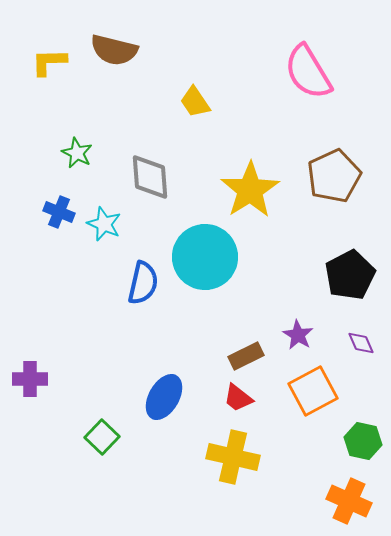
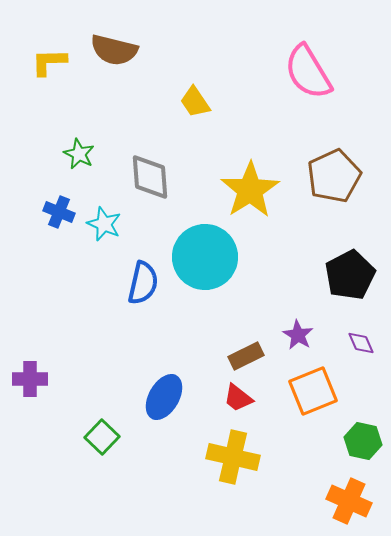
green star: moved 2 px right, 1 px down
orange square: rotated 6 degrees clockwise
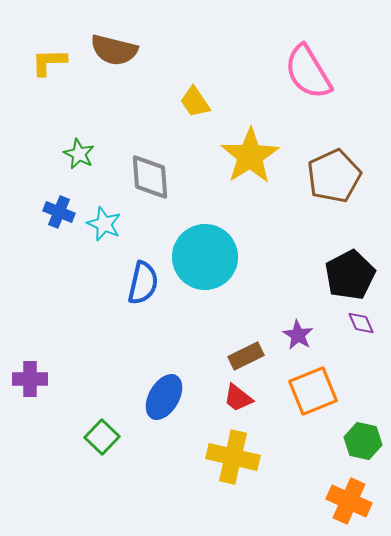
yellow star: moved 34 px up
purple diamond: moved 20 px up
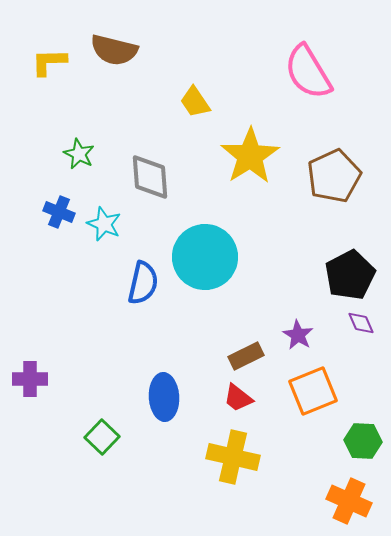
blue ellipse: rotated 33 degrees counterclockwise
green hexagon: rotated 9 degrees counterclockwise
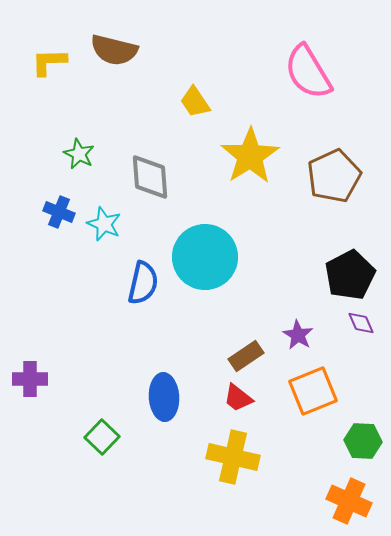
brown rectangle: rotated 8 degrees counterclockwise
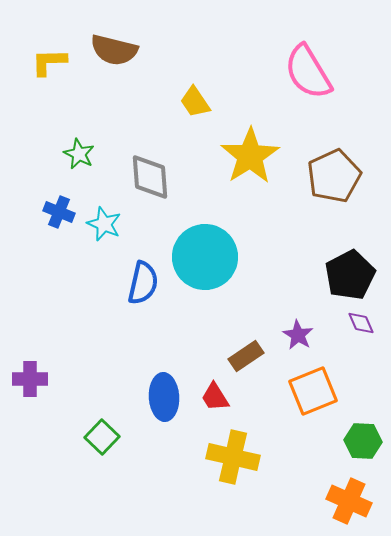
red trapezoid: moved 23 px left, 1 px up; rotated 20 degrees clockwise
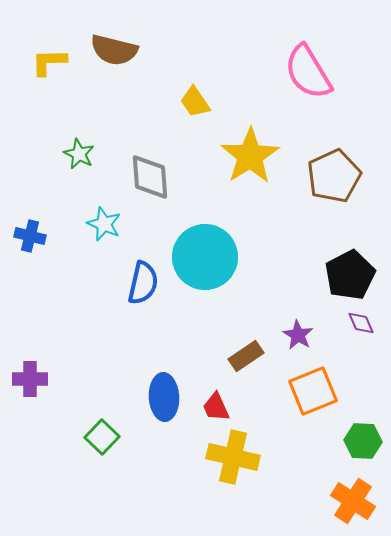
blue cross: moved 29 px left, 24 px down; rotated 8 degrees counterclockwise
red trapezoid: moved 1 px right, 10 px down; rotated 8 degrees clockwise
orange cross: moved 4 px right; rotated 9 degrees clockwise
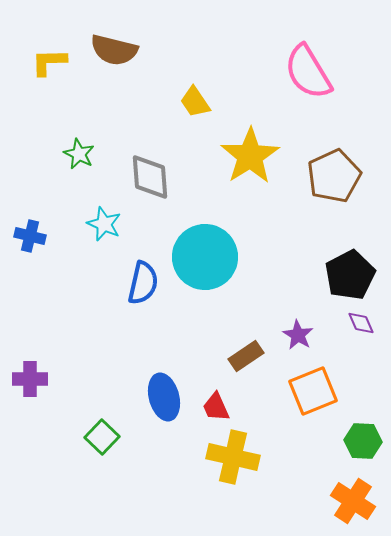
blue ellipse: rotated 12 degrees counterclockwise
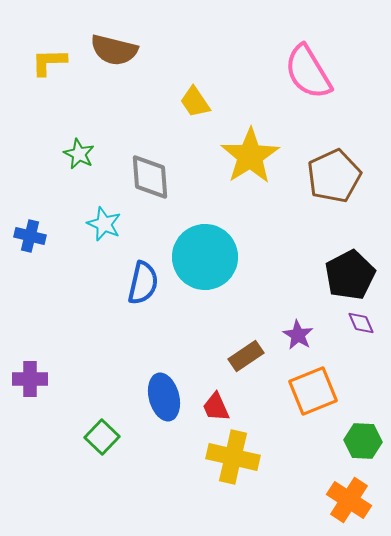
orange cross: moved 4 px left, 1 px up
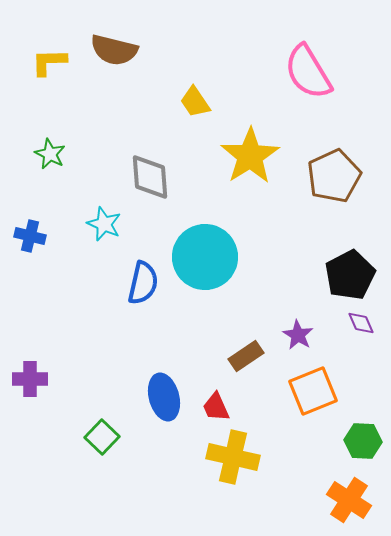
green star: moved 29 px left
